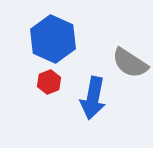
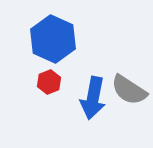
gray semicircle: moved 1 px left, 27 px down
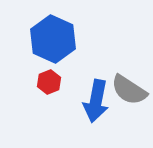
blue arrow: moved 3 px right, 3 px down
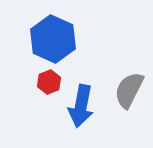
gray semicircle: rotated 84 degrees clockwise
blue arrow: moved 15 px left, 5 px down
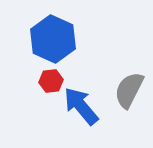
red hexagon: moved 2 px right, 1 px up; rotated 15 degrees clockwise
blue arrow: rotated 129 degrees clockwise
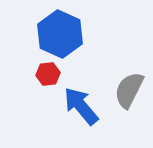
blue hexagon: moved 7 px right, 5 px up
red hexagon: moved 3 px left, 7 px up
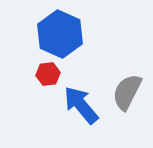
gray semicircle: moved 2 px left, 2 px down
blue arrow: moved 1 px up
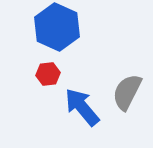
blue hexagon: moved 3 px left, 7 px up
blue arrow: moved 1 px right, 2 px down
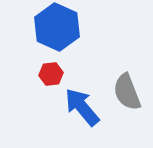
red hexagon: moved 3 px right
gray semicircle: rotated 48 degrees counterclockwise
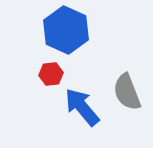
blue hexagon: moved 9 px right, 3 px down
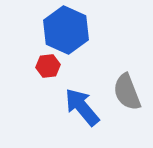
red hexagon: moved 3 px left, 8 px up
